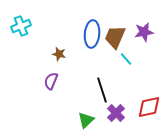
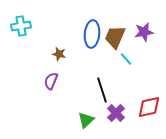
cyan cross: rotated 12 degrees clockwise
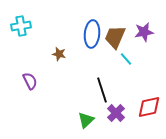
purple semicircle: moved 21 px left; rotated 132 degrees clockwise
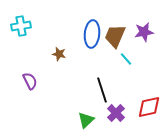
brown trapezoid: moved 1 px up
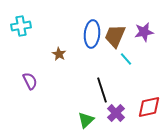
brown star: rotated 16 degrees clockwise
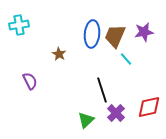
cyan cross: moved 2 px left, 1 px up
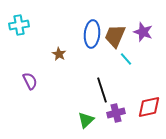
purple star: moved 1 px left; rotated 30 degrees clockwise
purple cross: rotated 30 degrees clockwise
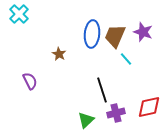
cyan cross: moved 11 px up; rotated 36 degrees counterclockwise
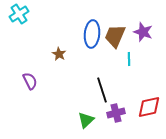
cyan cross: rotated 12 degrees clockwise
cyan line: moved 3 px right; rotated 40 degrees clockwise
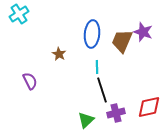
brown trapezoid: moved 7 px right, 5 px down
cyan line: moved 32 px left, 8 px down
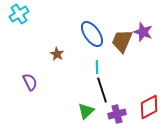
blue ellipse: rotated 40 degrees counterclockwise
brown star: moved 2 px left
purple semicircle: moved 1 px down
red diamond: rotated 15 degrees counterclockwise
purple cross: moved 1 px right, 1 px down
green triangle: moved 9 px up
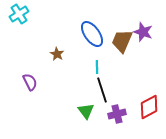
green triangle: rotated 24 degrees counterclockwise
